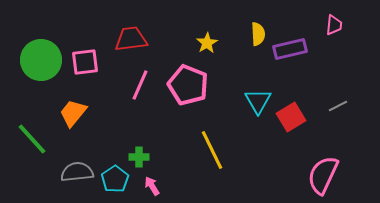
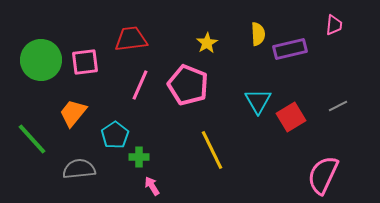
gray semicircle: moved 2 px right, 3 px up
cyan pentagon: moved 44 px up
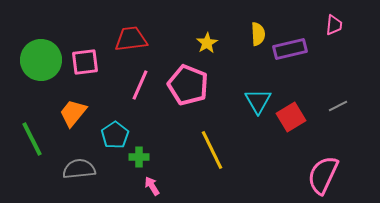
green line: rotated 15 degrees clockwise
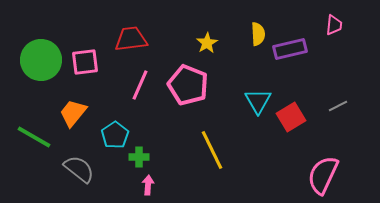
green line: moved 2 px right, 2 px up; rotated 33 degrees counterclockwise
gray semicircle: rotated 44 degrees clockwise
pink arrow: moved 4 px left, 1 px up; rotated 36 degrees clockwise
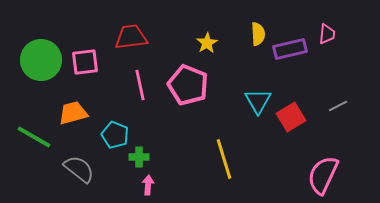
pink trapezoid: moved 7 px left, 9 px down
red trapezoid: moved 2 px up
pink line: rotated 36 degrees counterclockwise
orange trapezoid: rotated 36 degrees clockwise
cyan pentagon: rotated 16 degrees counterclockwise
yellow line: moved 12 px right, 9 px down; rotated 9 degrees clockwise
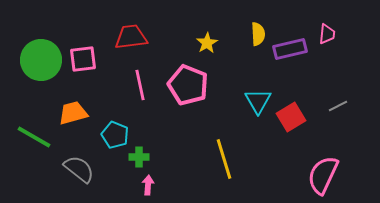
pink square: moved 2 px left, 3 px up
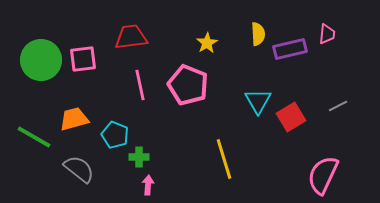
orange trapezoid: moved 1 px right, 6 px down
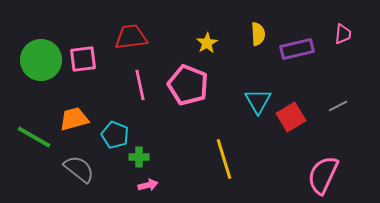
pink trapezoid: moved 16 px right
purple rectangle: moved 7 px right
pink arrow: rotated 72 degrees clockwise
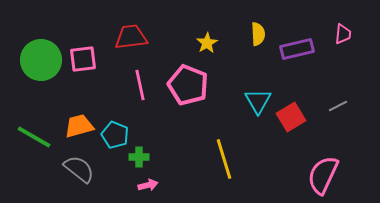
orange trapezoid: moved 5 px right, 7 px down
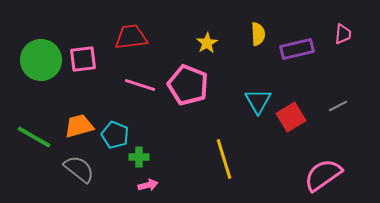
pink line: rotated 60 degrees counterclockwise
pink semicircle: rotated 30 degrees clockwise
